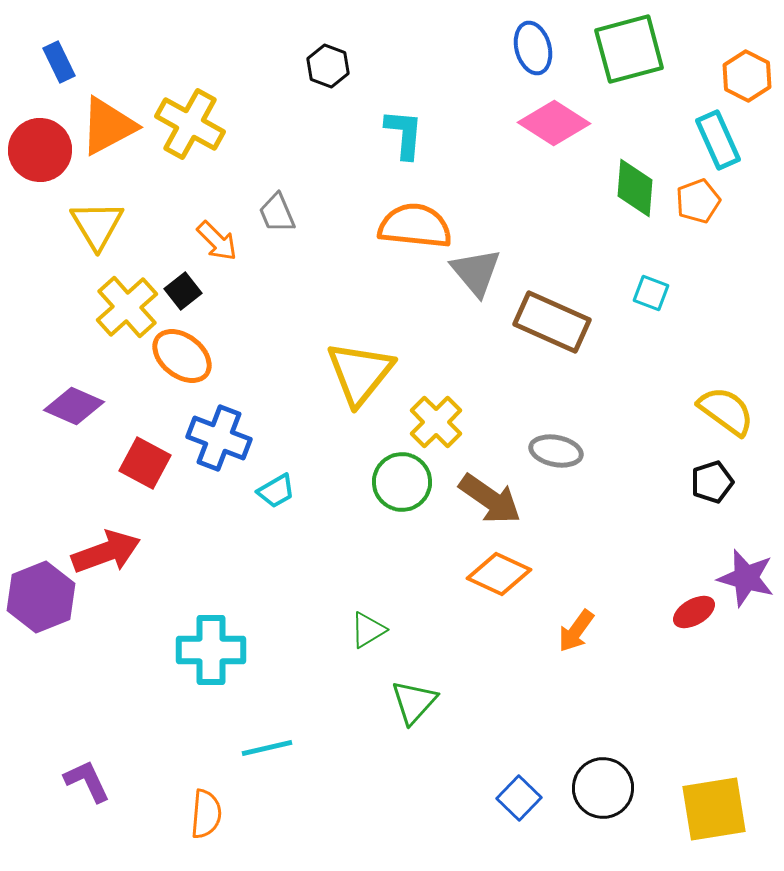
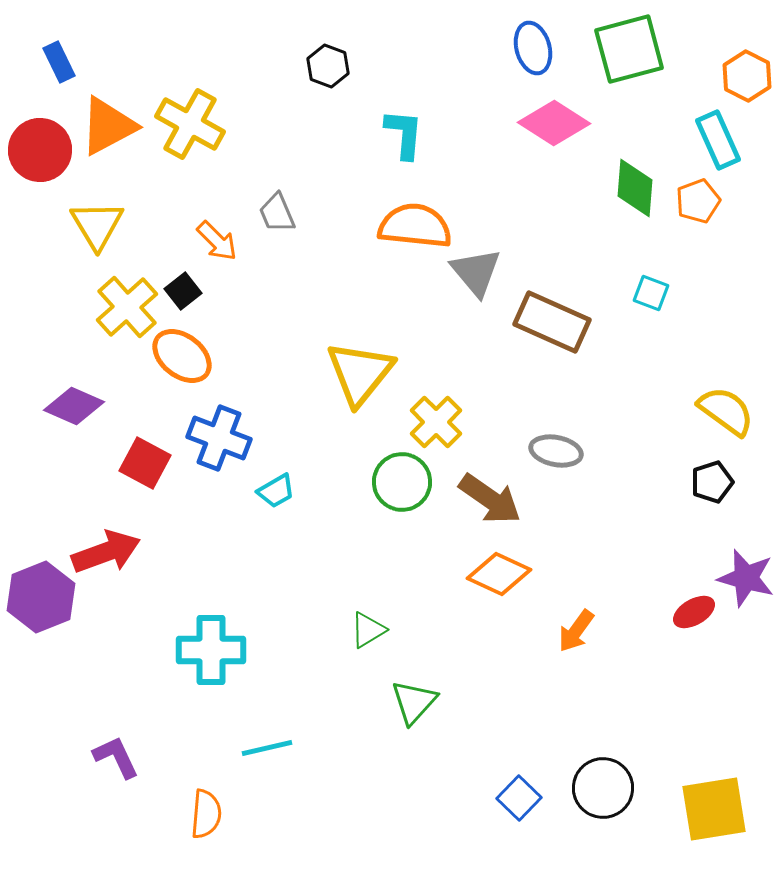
purple L-shape at (87, 781): moved 29 px right, 24 px up
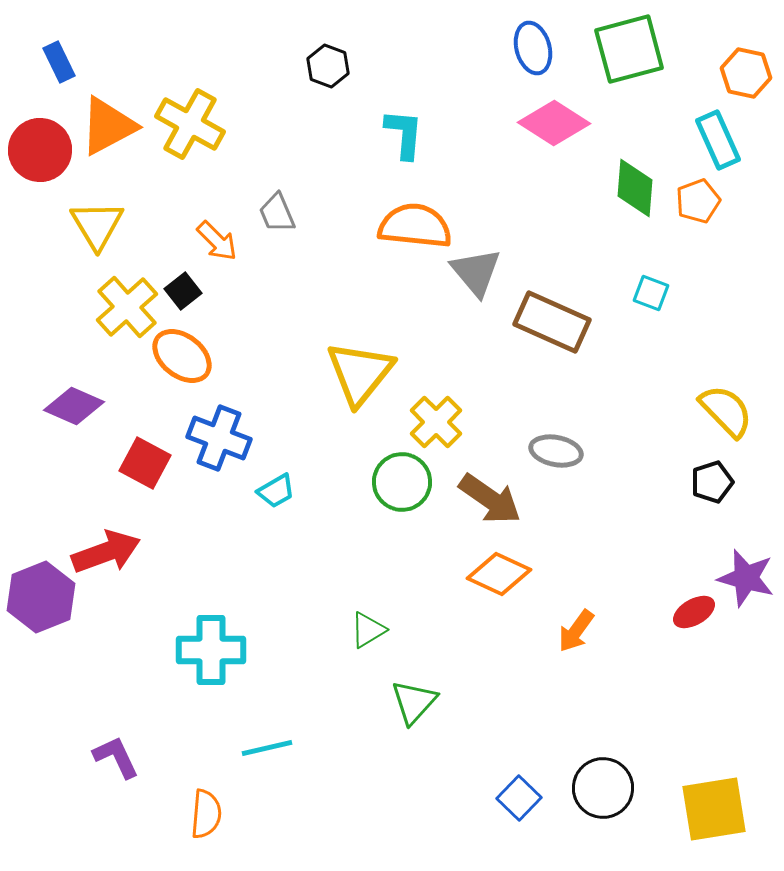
orange hexagon at (747, 76): moved 1 px left, 3 px up; rotated 15 degrees counterclockwise
yellow semicircle at (726, 411): rotated 10 degrees clockwise
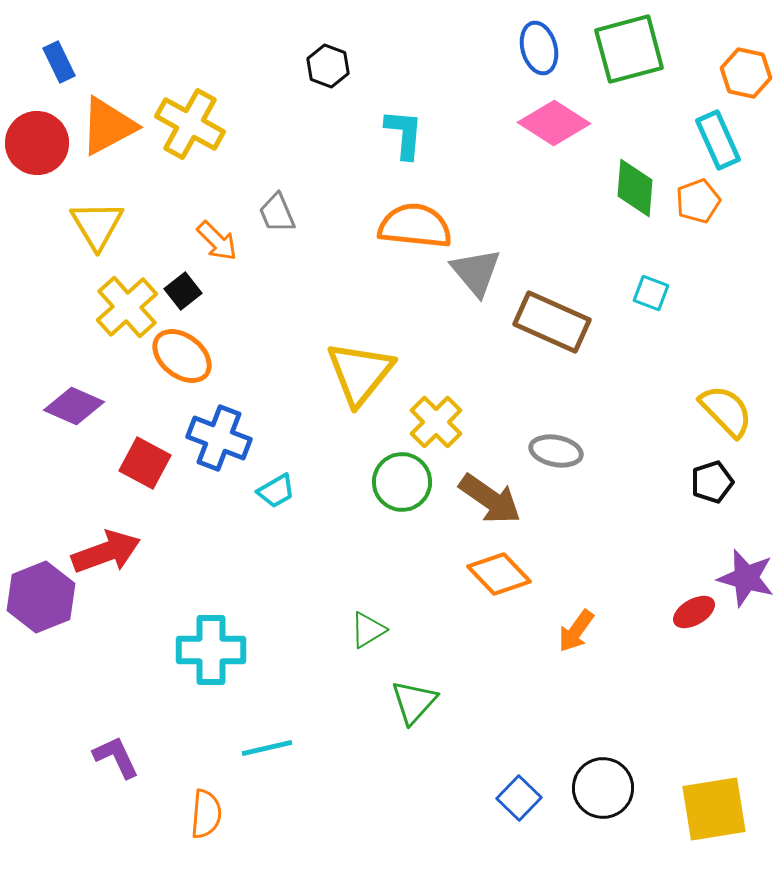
blue ellipse at (533, 48): moved 6 px right
red circle at (40, 150): moved 3 px left, 7 px up
orange diamond at (499, 574): rotated 22 degrees clockwise
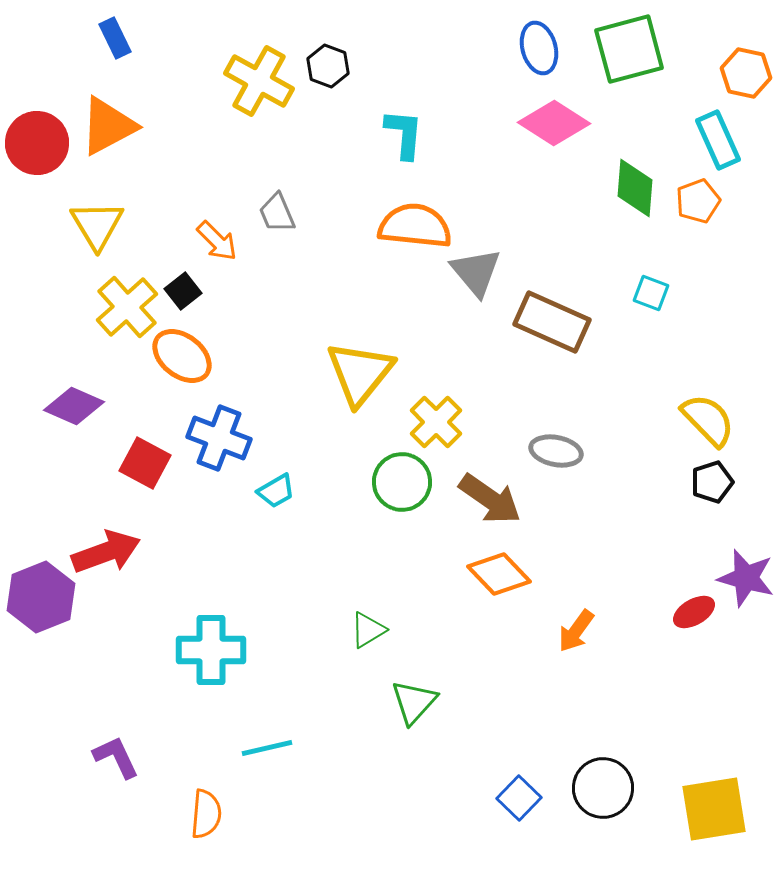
blue rectangle at (59, 62): moved 56 px right, 24 px up
yellow cross at (190, 124): moved 69 px right, 43 px up
yellow semicircle at (726, 411): moved 18 px left, 9 px down
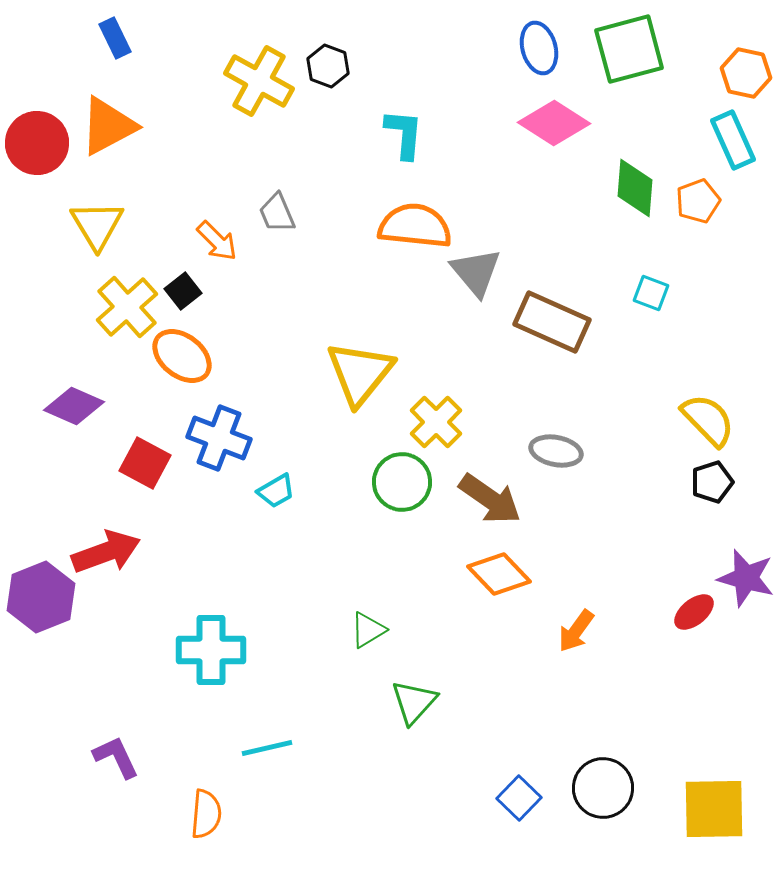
cyan rectangle at (718, 140): moved 15 px right
red ellipse at (694, 612): rotated 9 degrees counterclockwise
yellow square at (714, 809): rotated 8 degrees clockwise
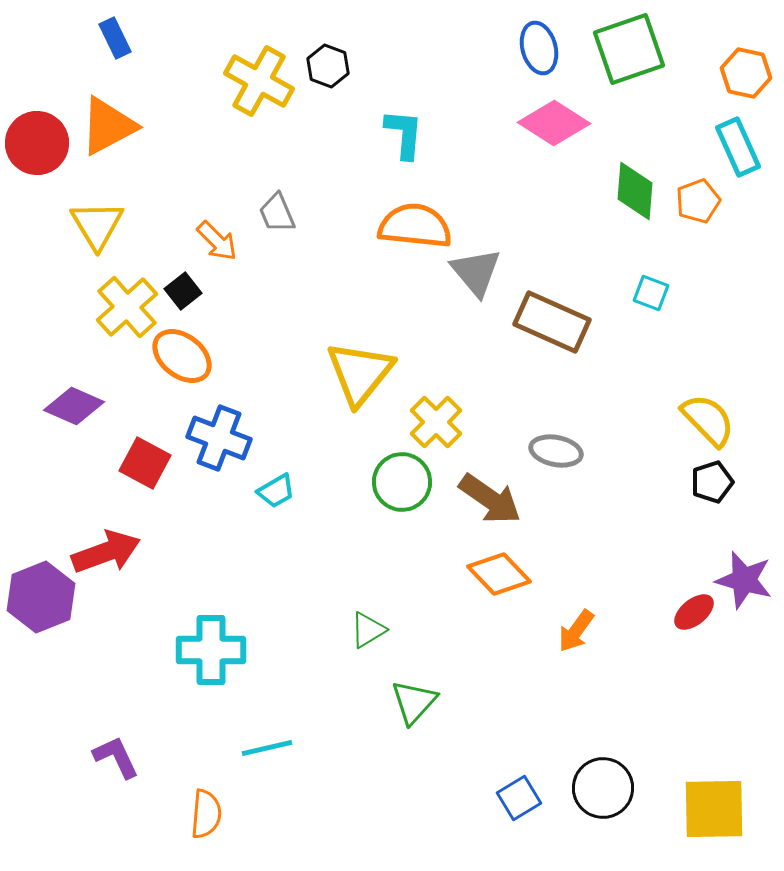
green square at (629, 49): rotated 4 degrees counterclockwise
cyan rectangle at (733, 140): moved 5 px right, 7 px down
green diamond at (635, 188): moved 3 px down
purple star at (746, 578): moved 2 px left, 2 px down
blue square at (519, 798): rotated 15 degrees clockwise
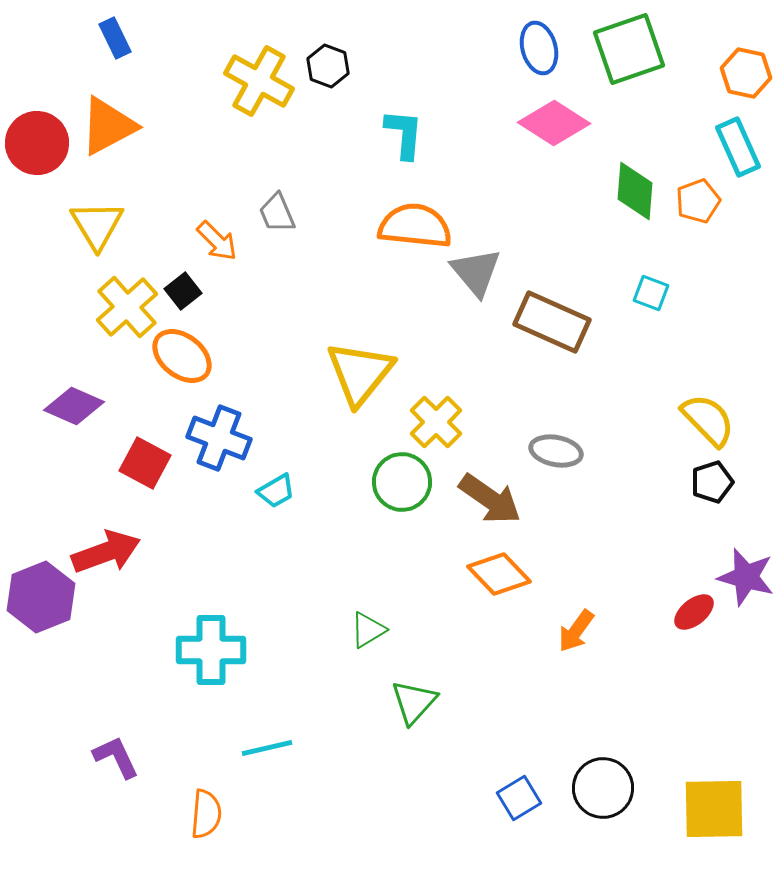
purple star at (744, 580): moved 2 px right, 3 px up
